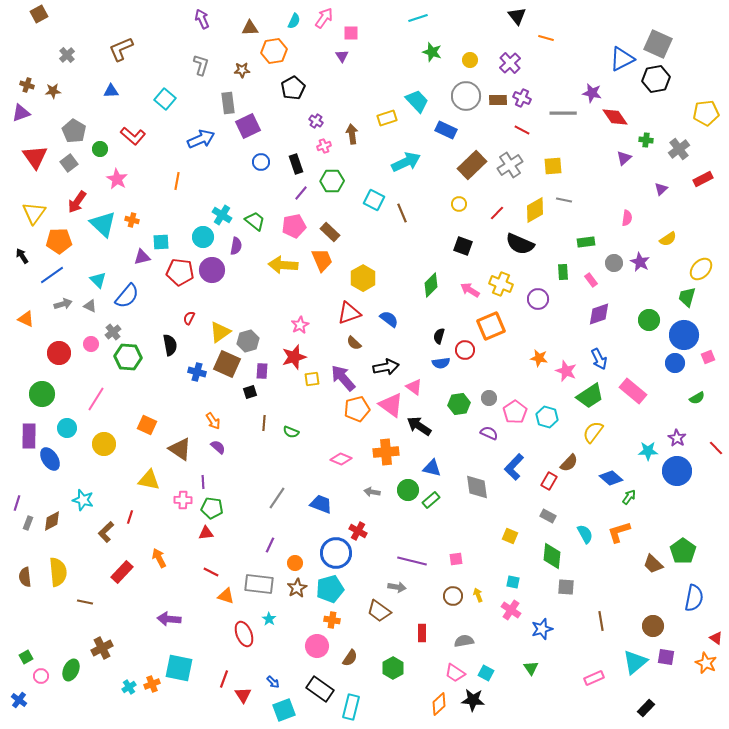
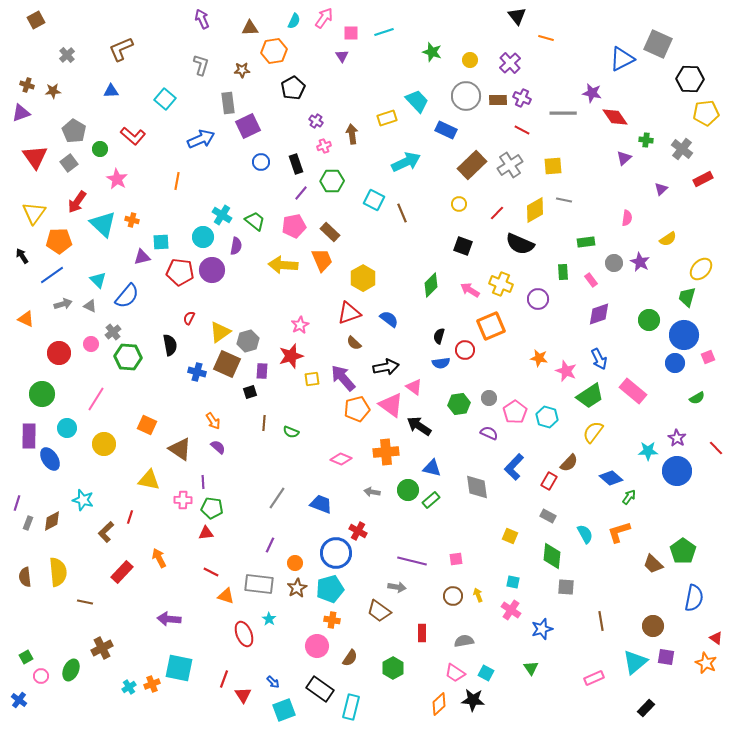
brown square at (39, 14): moved 3 px left, 6 px down
cyan line at (418, 18): moved 34 px left, 14 px down
black hexagon at (656, 79): moved 34 px right; rotated 12 degrees clockwise
gray cross at (679, 149): moved 3 px right; rotated 15 degrees counterclockwise
red star at (294, 357): moved 3 px left, 1 px up
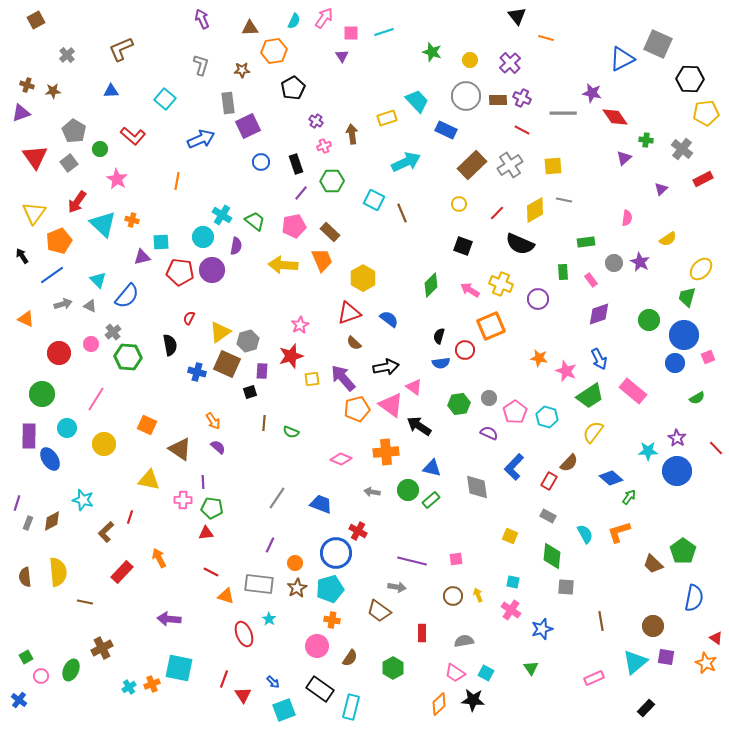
orange pentagon at (59, 241): rotated 20 degrees counterclockwise
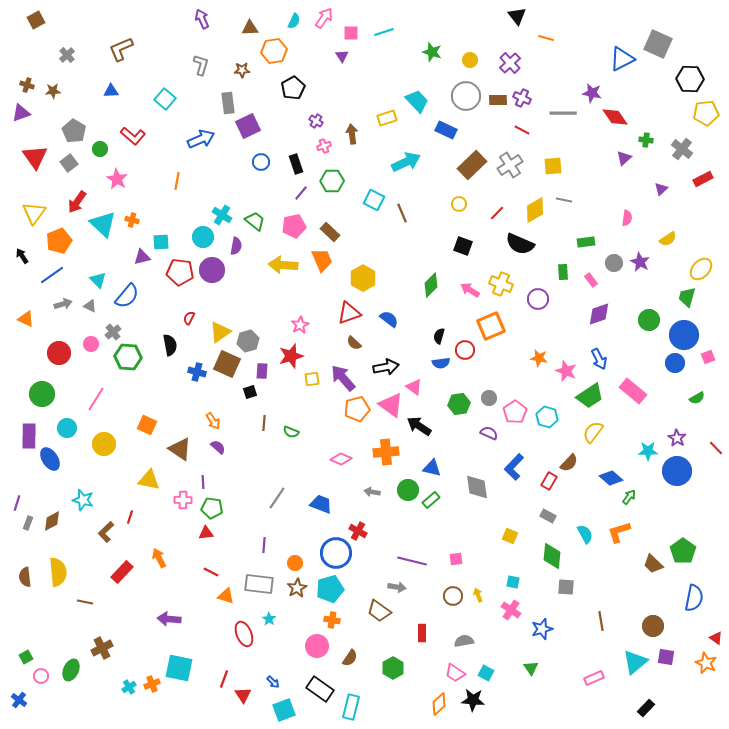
purple line at (270, 545): moved 6 px left; rotated 21 degrees counterclockwise
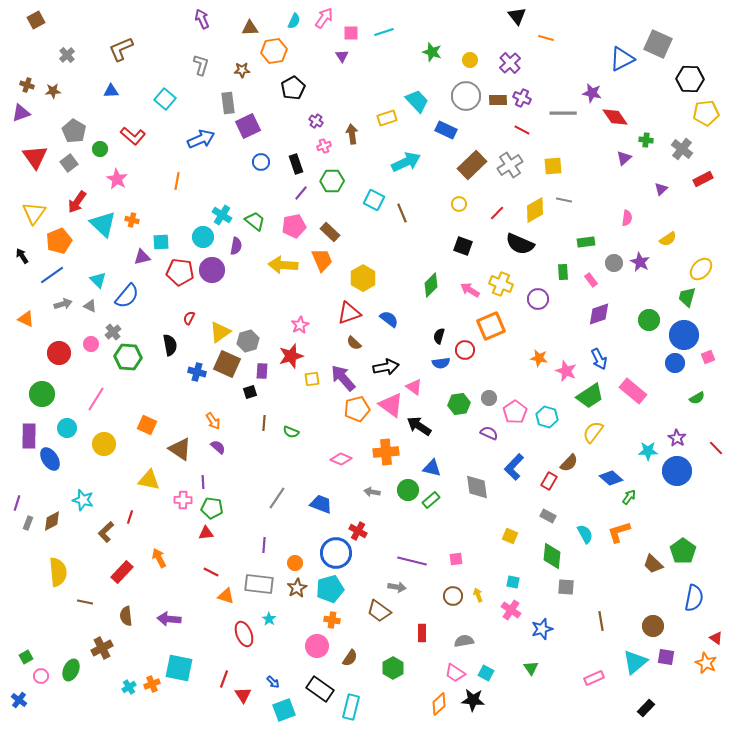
brown semicircle at (25, 577): moved 101 px right, 39 px down
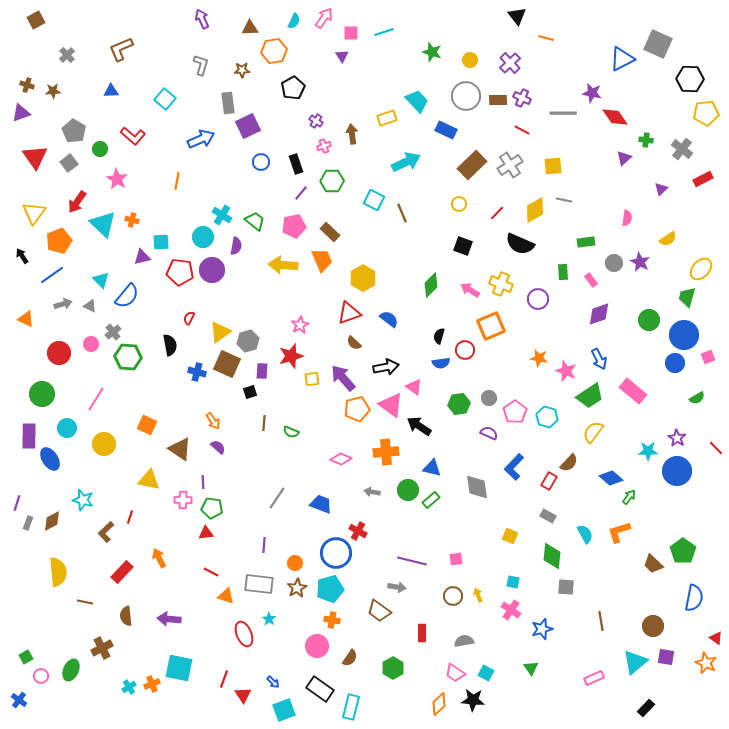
cyan triangle at (98, 280): moved 3 px right
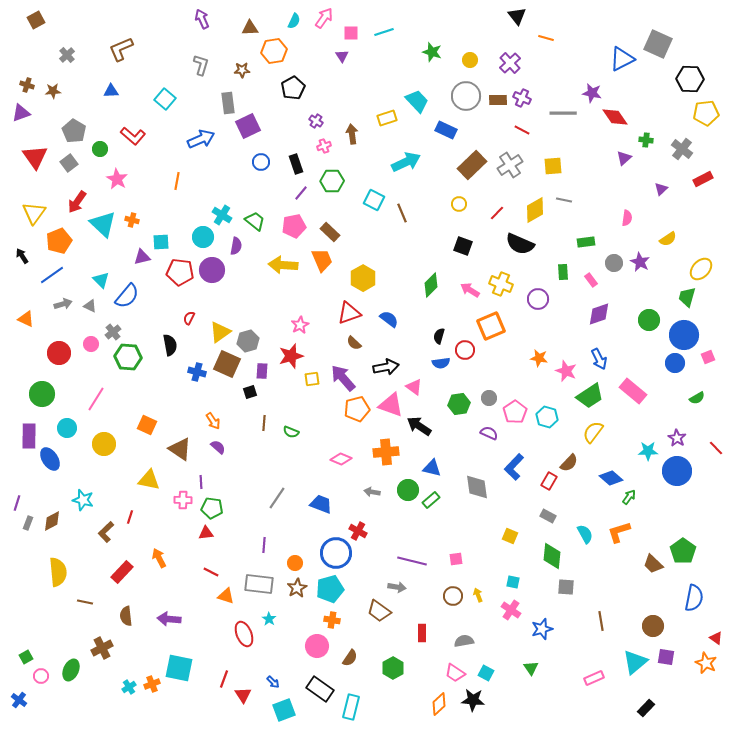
pink triangle at (391, 405): rotated 16 degrees counterclockwise
purple line at (203, 482): moved 2 px left
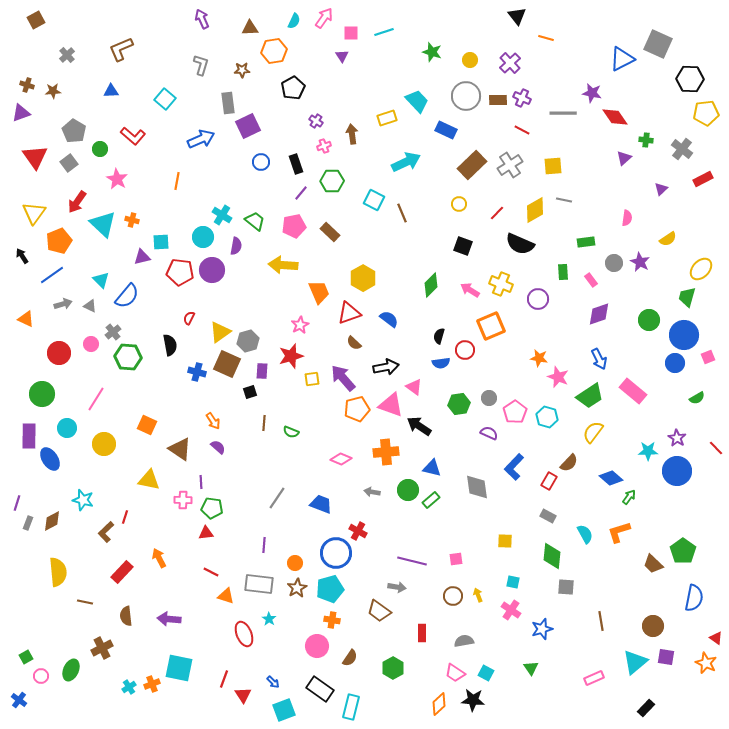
orange trapezoid at (322, 260): moved 3 px left, 32 px down
pink star at (566, 371): moved 8 px left, 6 px down
red line at (130, 517): moved 5 px left
yellow square at (510, 536): moved 5 px left, 5 px down; rotated 21 degrees counterclockwise
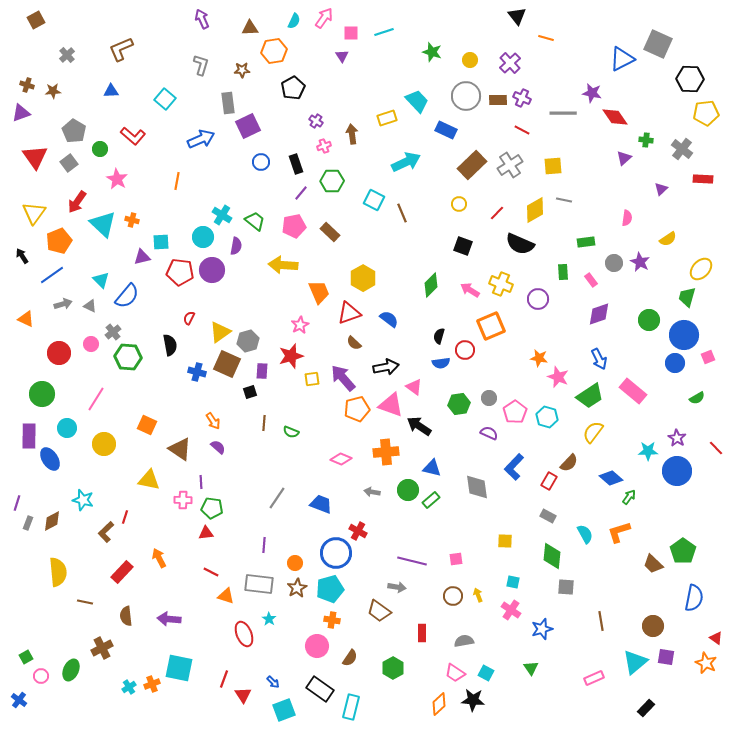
red rectangle at (703, 179): rotated 30 degrees clockwise
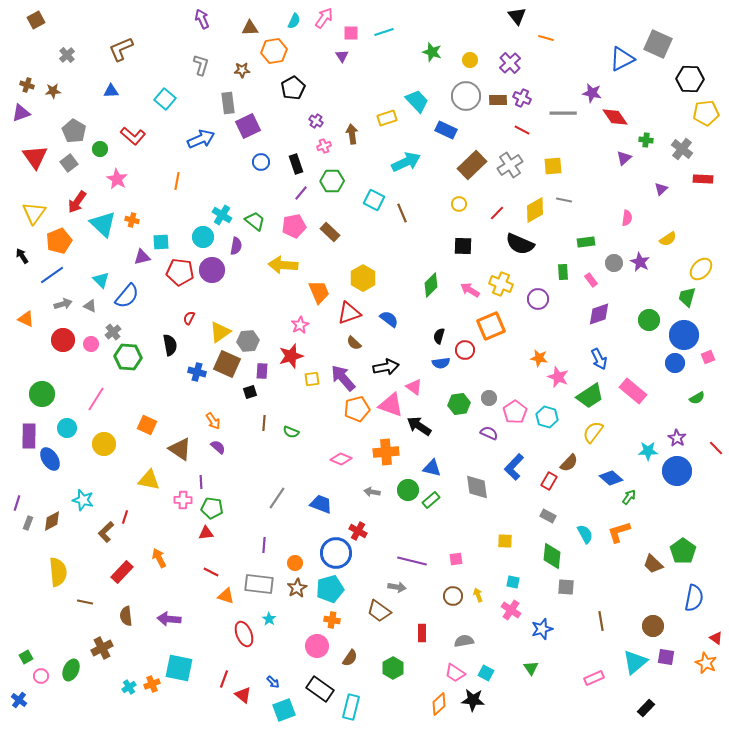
black square at (463, 246): rotated 18 degrees counterclockwise
gray hexagon at (248, 341): rotated 10 degrees clockwise
red circle at (59, 353): moved 4 px right, 13 px up
red triangle at (243, 695): rotated 18 degrees counterclockwise
